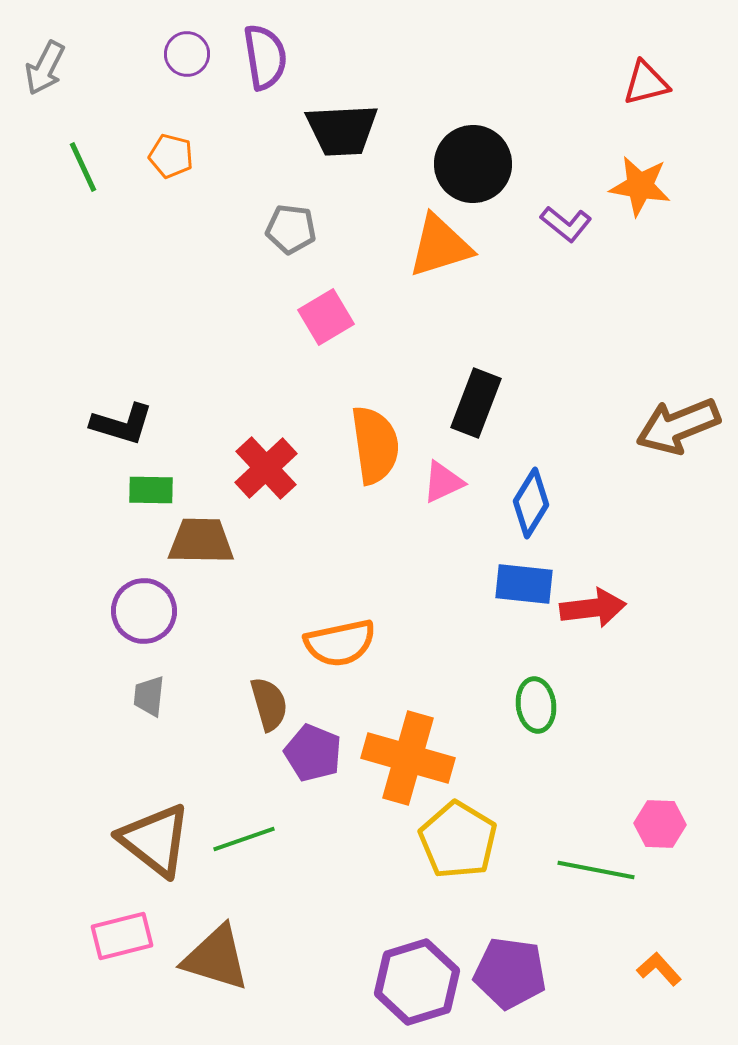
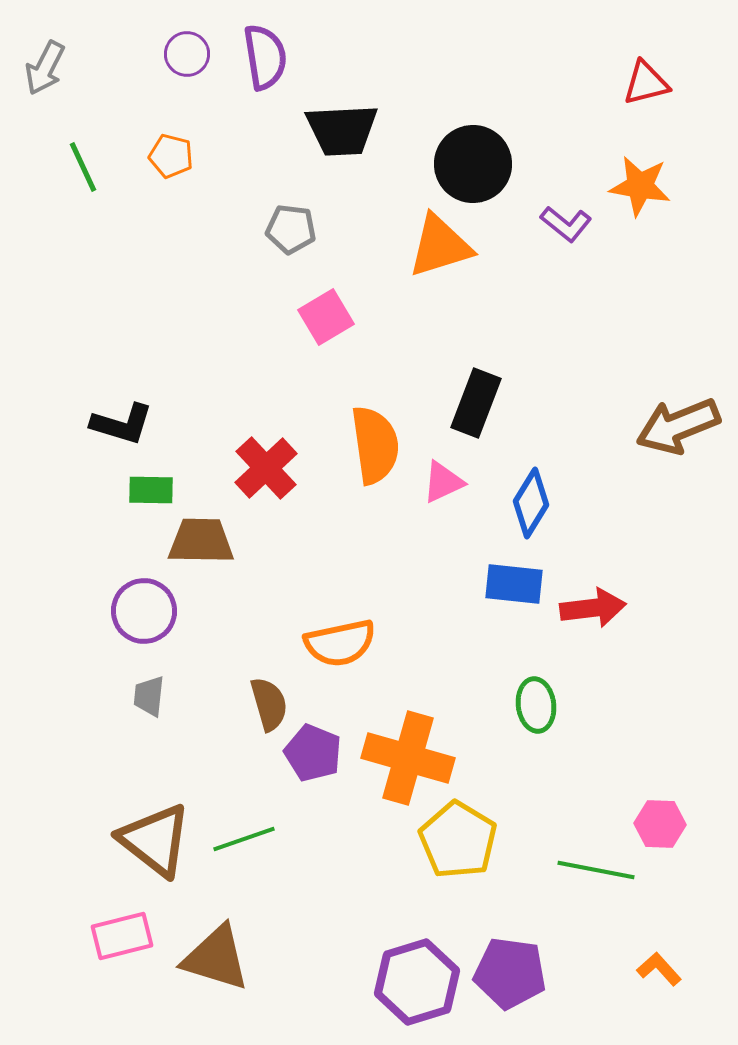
blue rectangle at (524, 584): moved 10 px left
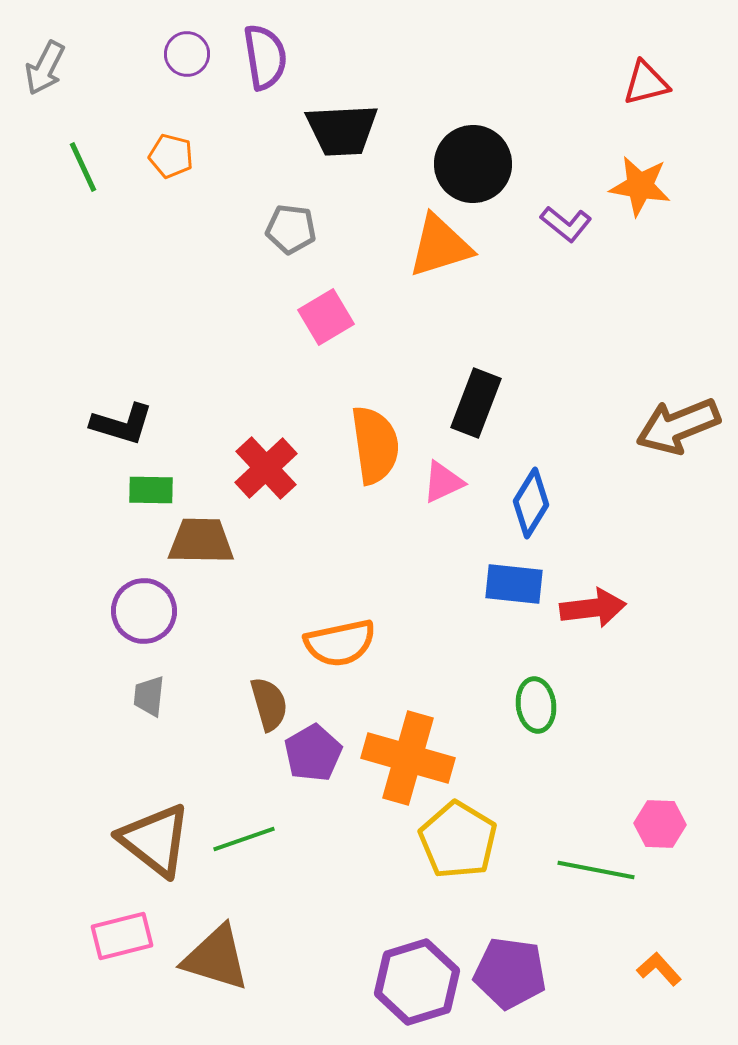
purple pentagon at (313, 753): rotated 20 degrees clockwise
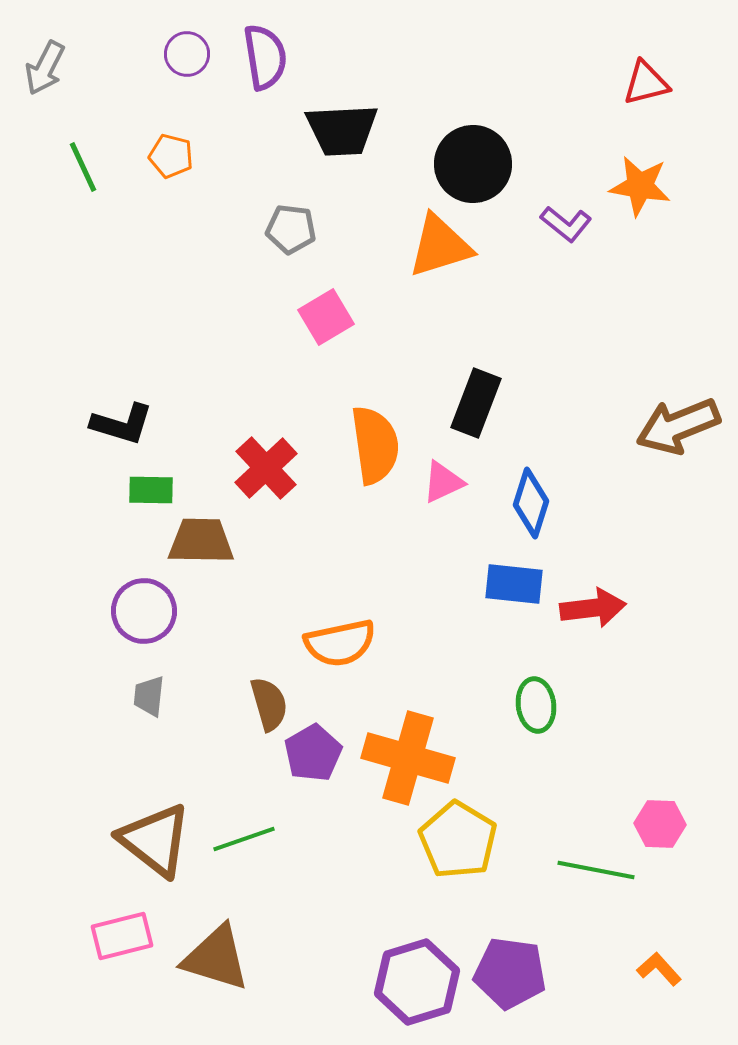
blue diamond at (531, 503): rotated 14 degrees counterclockwise
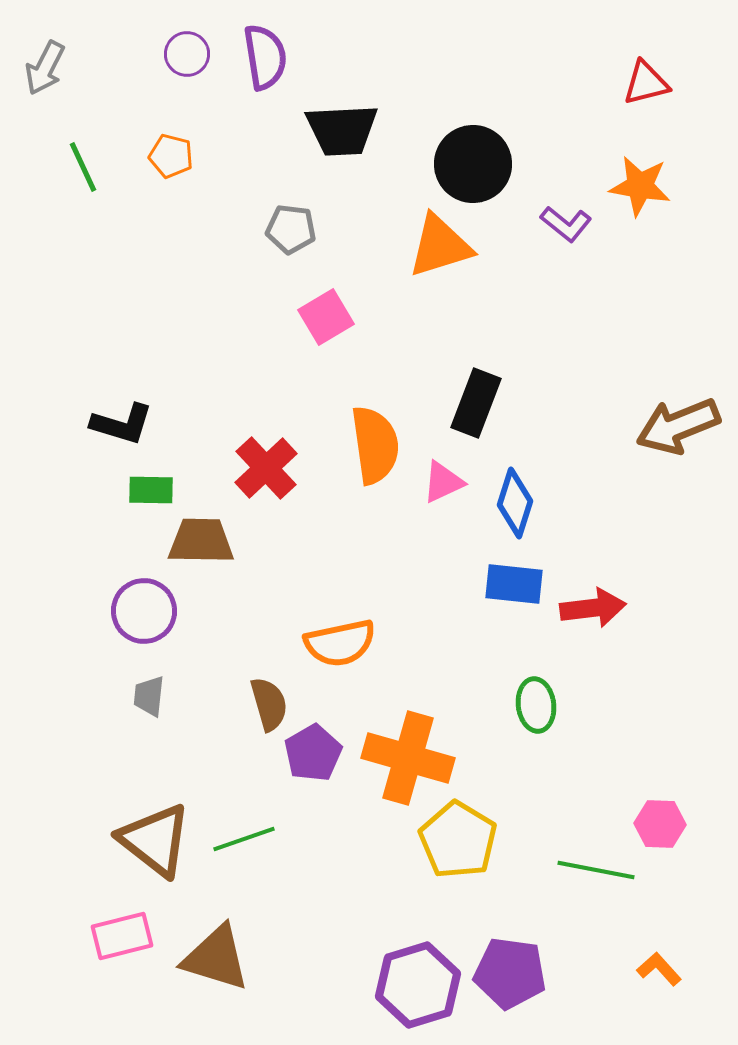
blue diamond at (531, 503): moved 16 px left
purple hexagon at (417, 982): moved 1 px right, 3 px down
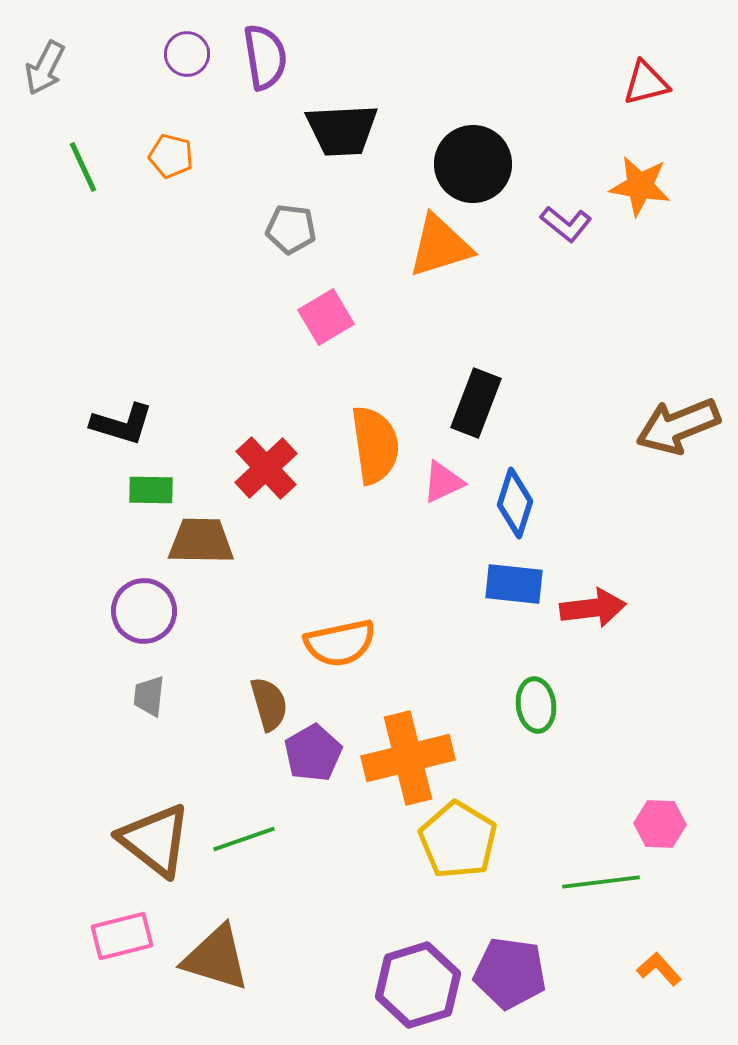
orange cross at (408, 758): rotated 30 degrees counterclockwise
green line at (596, 870): moved 5 px right, 12 px down; rotated 18 degrees counterclockwise
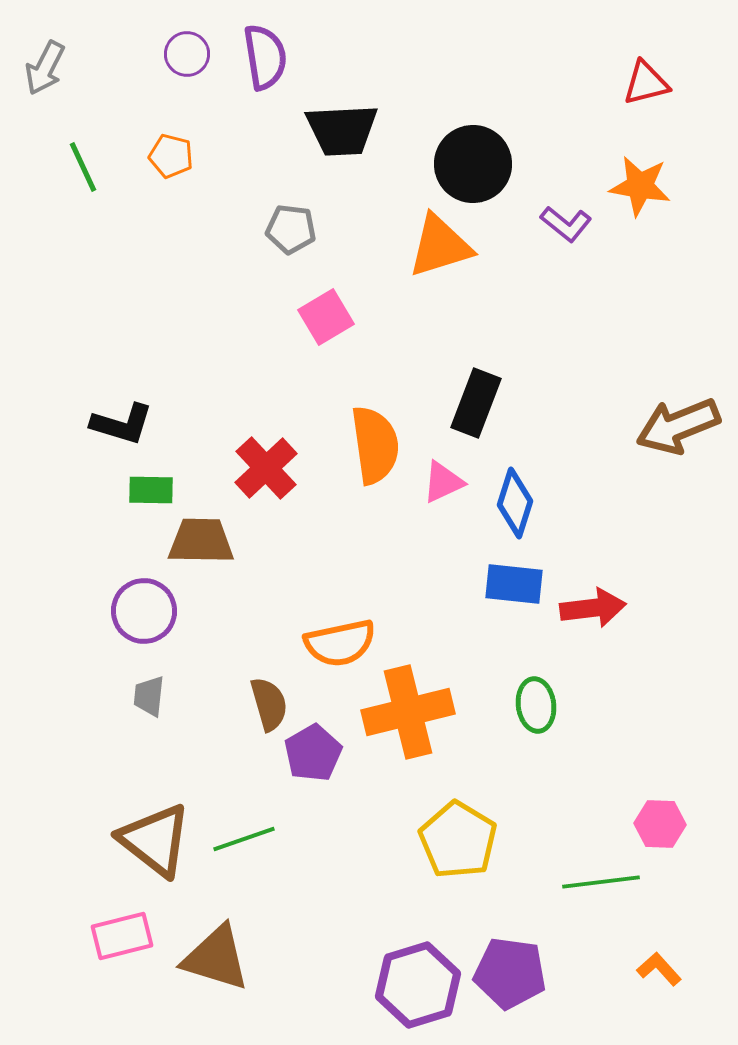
orange cross at (408, 758): moved 46 px up
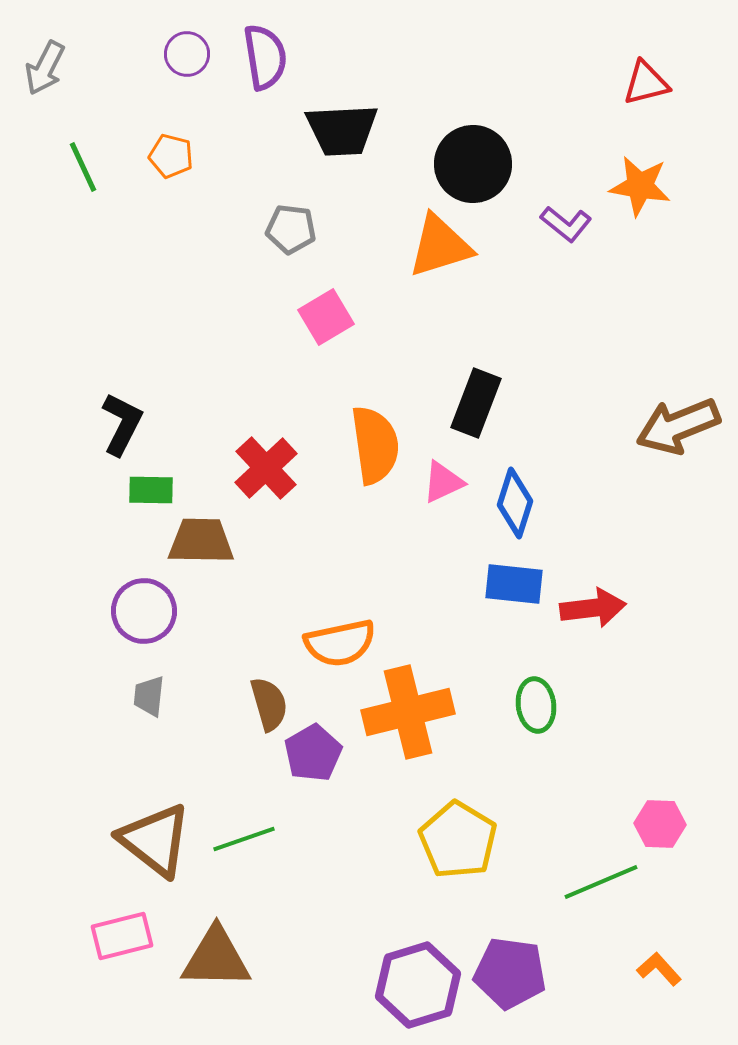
black L-shape at (122, 424): rotated 80 degrees counterclockwise
green line at (601, 882): rotated 16 degrees counterclockwise
brown triangle at (216, 958): rotated 16 degrees counterclockwise
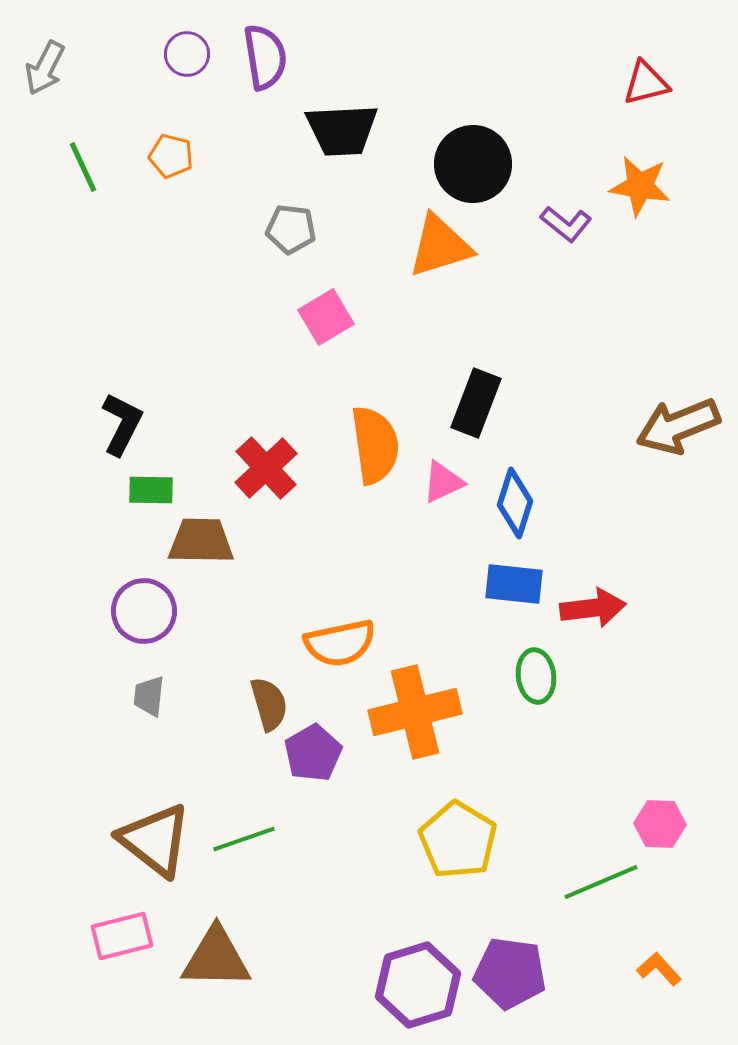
green ellipse at (536, 705): moved 29 px up
orange cross at (408, 712): moved 7 px right
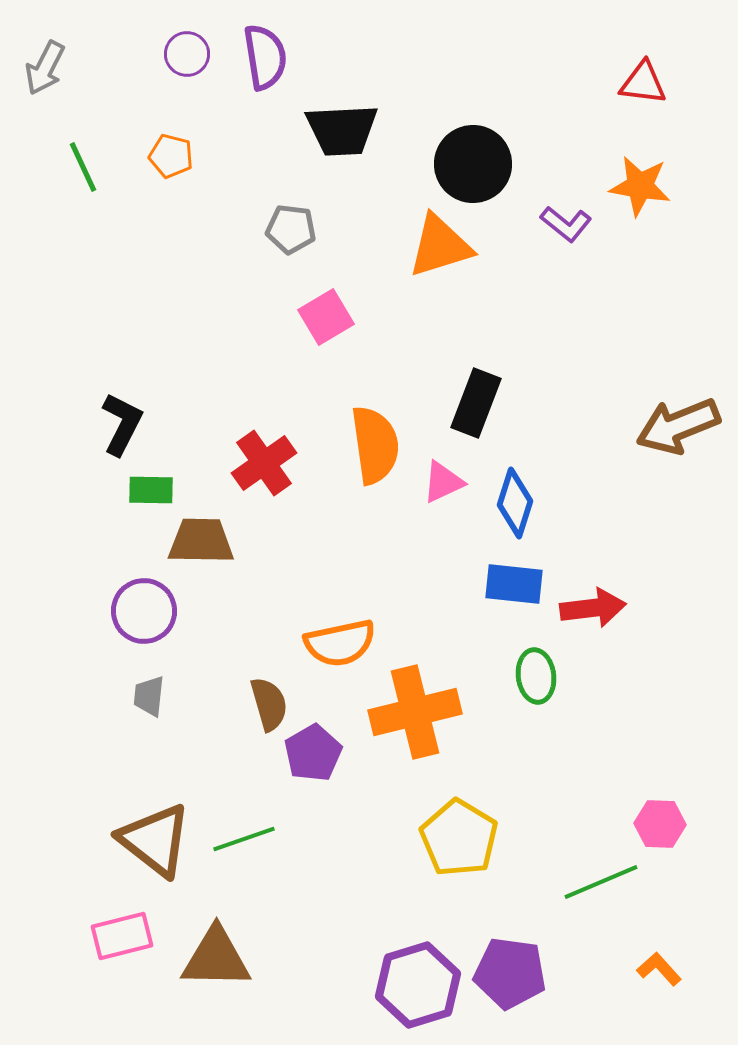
red triangle at (646, 83): moved 3 px left; rotated 21 degrees clockwise
red cross at (266, 468): moved 2 px left, 5 px up; rotated 8 degrees clockwise
yellow pentagon at (458, 840): moved 1 px right, 2 px up
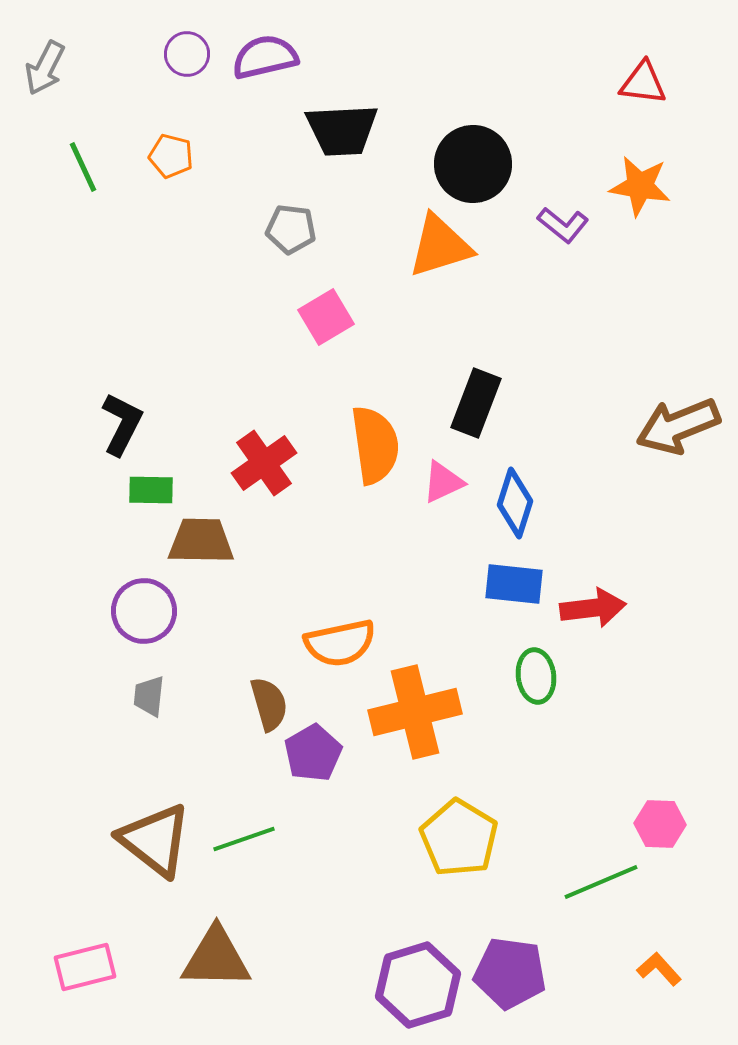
purple semicircle at (265, 57): rotated 94 degrees counterclockwise
purple L-shape at (566, 224): moved 3 px left, 1 px down
pink rectangle at (122, 936): moved 37 px left, 31 px down
